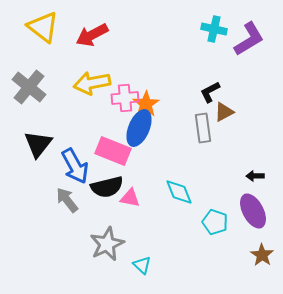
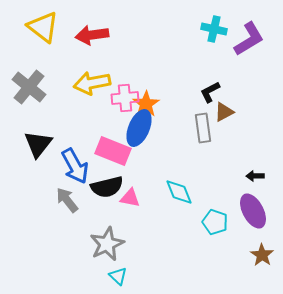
red arrow: rotated 20 degrees clockwise
cyan triangle: moved 24 px left, 11 px down
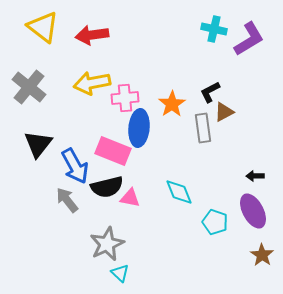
orange star: moved 26 px right
blue ellipse: rotated 18 degrees counterclockwise
cyan triangle: moved 2 px right, 3 px up
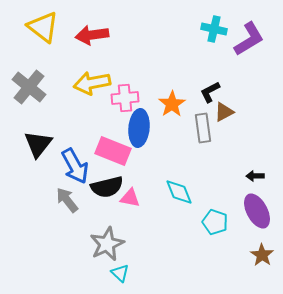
purple ellipse: moved 4 px right
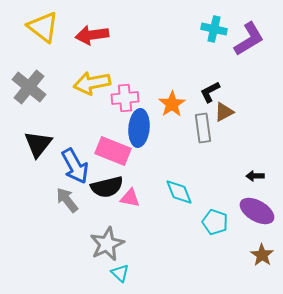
purple ellipse: rotated 32 degrees counterclockwise
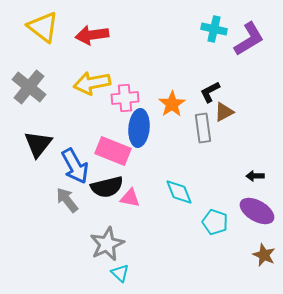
brown star: moved 2 px right; rotated 10 degrees counterclockwise
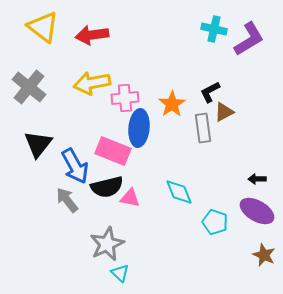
black arrow: moved 2 px right, 3 px down
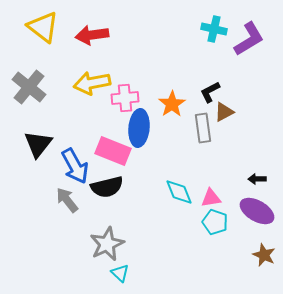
pink triangle: moved 81 px right; rotated 20 degrees counterclockwise
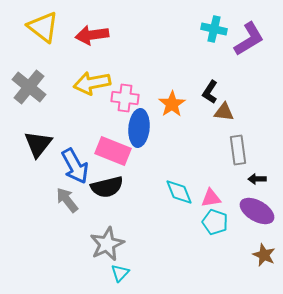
black L-shape: rotated 30 degrees counterclockwise
pink cross: rotated 12 degrees clockwise
brown triangle: rotated 35 degrees clockwise
gray rectangle: moved 35 px right, 22 px down
cyan triangle: rotated 30 degrees clockwise
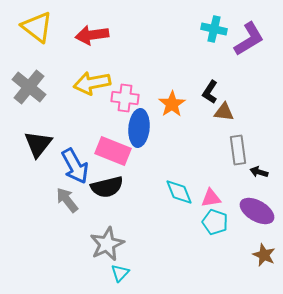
yellow triangle: moved 6 px left
black arrow: moved 2 px right, 7 px up; rotated 18 degrees clockwise
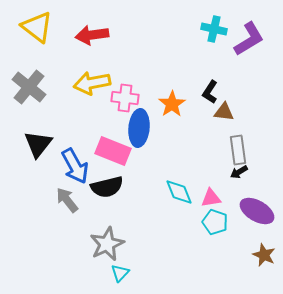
black arrow: moved 20 px left; rotated 48 degrees counterclockwise
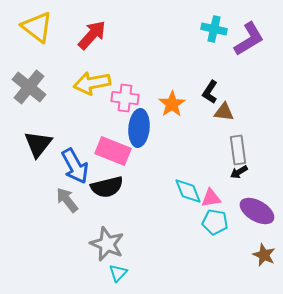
red arrow: rotated 140 degrees clockwise
cyan diamond: moved 9 px right, 1 px up
cyan pentagon: rotated 10 degrees counterclockwise
gray star: rotated 24 degrees counterclockwise
cyan triangle: moved 2 px left
